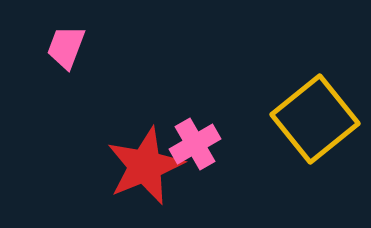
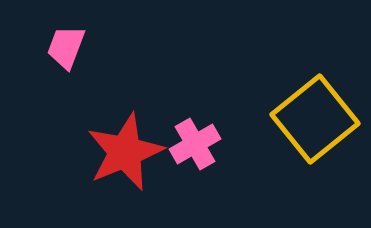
red star: moved 20 px left, 14 px up
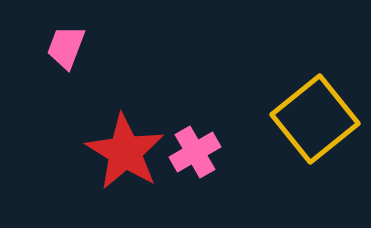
pink cross: moved 8 px down
red star: rotated 18 degrees counterclockwise
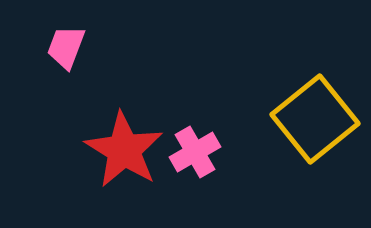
red star: moved 1 px left, 2 px up
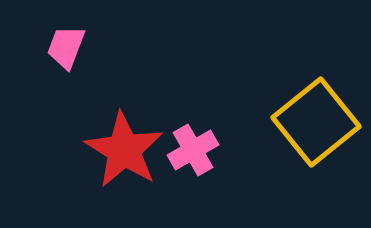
yellow square: moved 1 px right, 3 px down
pink cross: moved 2 px left, 2 px up
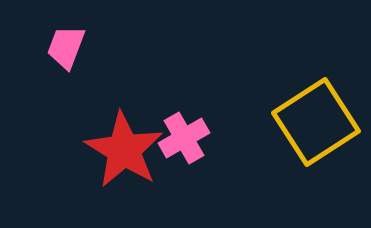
yellow square: rotated 6 degrees clockwise
pink cross: moved 9 px left, 12 px up
